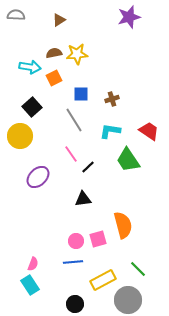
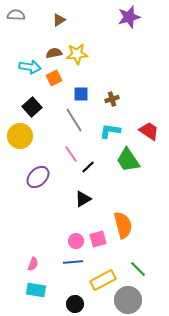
black triangle: rotated 24 degrees counterclockwise
cyan rectangle: moved 6 px right, 5 px down; rotated 48 degrees counterclockwise
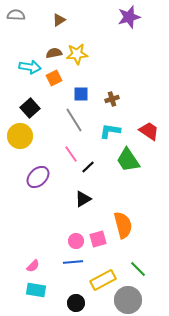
black square: moved 2 px left, 1 px down
pink semicircle: moved 2 px down; rotated 24 degrees clockwise
black circle: moved 1 px right, 1 px up
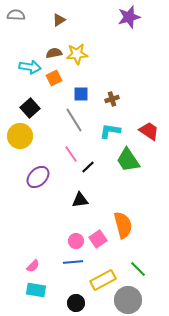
black triangle: moved 3 px left, 1 px down; rotated 24 degrees clockwise
pink square: rotated 18 degrees counterclockwise
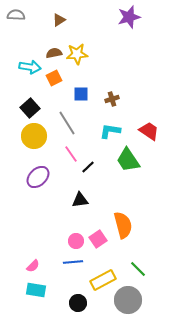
gray line: moved 7 px left, 3 px down
yellow circle: moved 14 px right
black circle: moved 2 px right
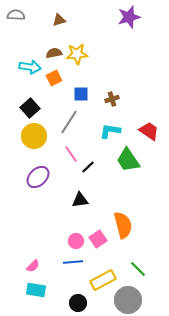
brown triangle: rotated 16 degrees clockwise
gray line: moved 2 px right, 1 px up; rotated 65 degrees clockwise
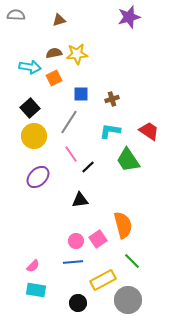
green line: moved 6 px left, 8 px up
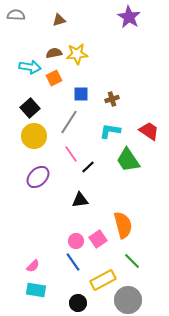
purple star: rotated 25 degrees counterclockwise
blue line: rotated 60 degrees clockwise
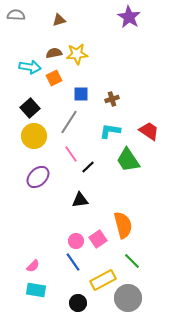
gray circle: moved 2 px up
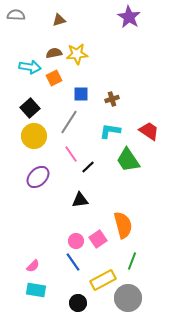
green line: rotated 66 degrees clockwise
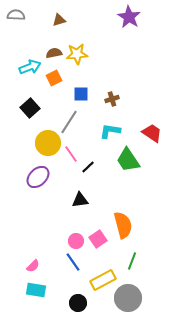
cyan arrow: rotated 30 degrees counterclockwise
red trapezoid: moved 3 px right, 2 px down
yellow circle: moved 14 px right, 7 px down
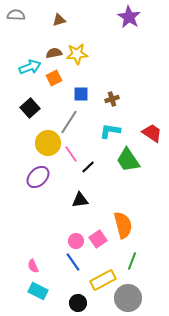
pink semicircle: rotated 112 degrees clockwise
cyan rectangle: moved 2 px right, 1 px down; rotated 18 degrees clockwise
